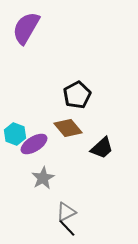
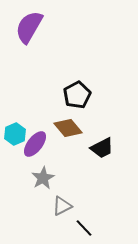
purple semicircle: moved 3 px right, 1 px up
cyan hexagon: rotated 15 degrees clockwise
purple ellipse: moved 1 px right; rotated 20 degrees counterclockwise
black trapezoid: rotated 15 degrees clockwise
gray triangle: moved 4 px left, 6 px up
black line: moved 17 px right
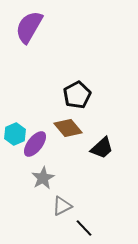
black trapezoid: rotated 15 degrees counterclockwise
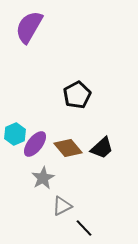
brown diamond: moved 20 px down
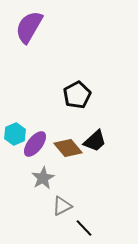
black trapezoid: moved 7 px left, 7 px up
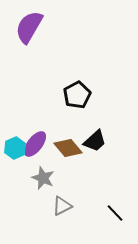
cyan hexagon: moved 14 px down
gray star: rotated 20 degrees counterclockwise
black line: moved 31 px right, 15 px up
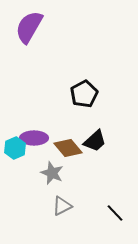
black pentagon: moved 7 px right, 1 px up
purple ellipse: moved 1 px left, 6 px up; rotated 52 degrees clockwise
gray star: moved 9 px right, 5 px up
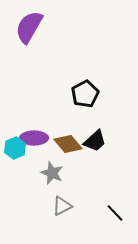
black pentagon: moved 1 px right
brown diamond: moved 4 px up
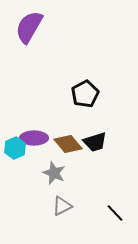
black trapezoid: moved 1 px down; rotated 25 degrees clockwise
gray star: moved 2 px right
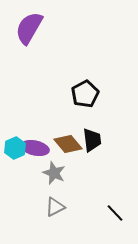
purple semicircle: moved 1 px down
purple ellipse: moved 1 px right, 10 px down; rotated 12 degrees clockwise
black trapezoid: moved 3 px left, 2 px up; rotated 80 degrees counterclockwise
gray triangle: moved 7 px left, 1 px down
